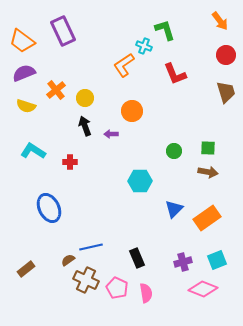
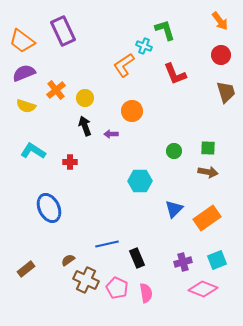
red circle: moved 5 px left
blue line: moved 16 px right, 3 px up
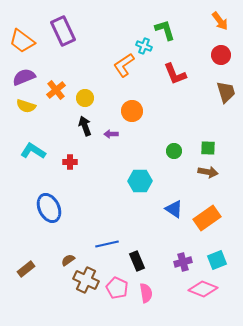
purple semicircle: moved 4 px down
blue triangle: rotated 42 degrees counterclockwise
black rectangle: moved 3 px down
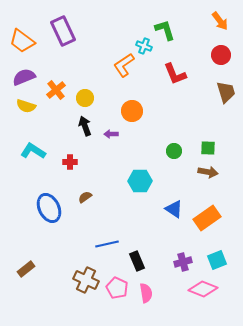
brown semicircle: moved 17 px right, 63 px up
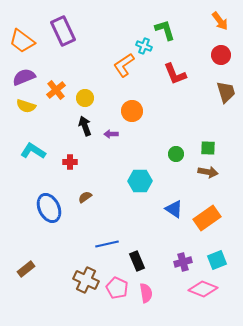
green circle: moved 2 px right, 3 px down
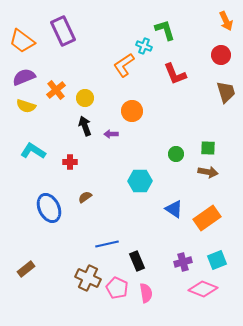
orange arrow: moved 6 px right; rotated 12 degrees clockwise
brown cross: moved 2 px right, 2 px up
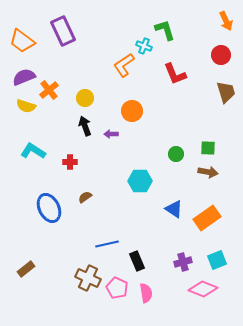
orange cross: moved 7 px left
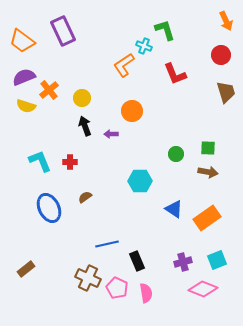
yellow circle: moved 3 px left
cyan L-shape: moved 7 px right, 10 px down; rotated 35 degrees clockwise
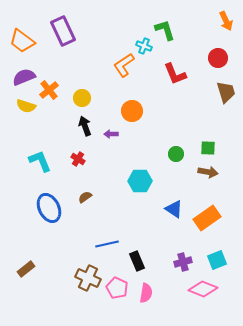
red circle: moved 3 px left, 3 px down
red cross: moved 8 px right, 3 px up; rotated 32 degrees clockwise
pink semicircle: rotated 18 degrees clockwise
